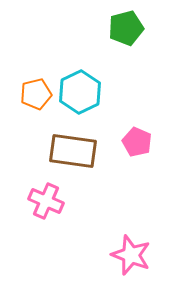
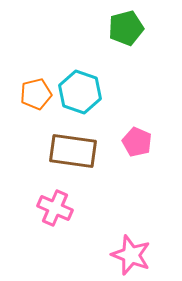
cyan hexagon: rotated 15 degrees counterclockwise
pink cross: moved 9 px right, 7 px down
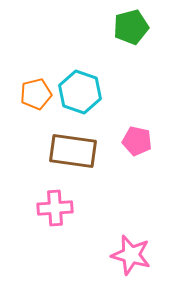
green pentagon: moved 5 px right, 1 px up
pink pentagon: moved 1 px up; rotated 12 degrees counterclockwise
pink cross: rotated 28 degrees counterclockwise
pink star: rotated 6 degrees counterclockwise
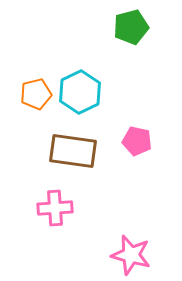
cyan hexagon: rotated 15 degrees clockwise
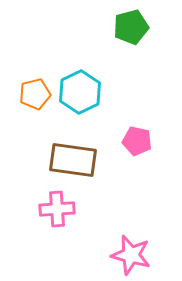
orange pentagon: moved 1 px left
brown rectangle: moved 9 px down
pink cross: moved 2 px right, 1 px down
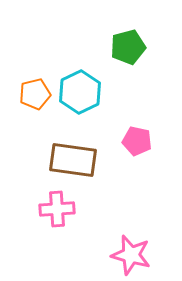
green pentagon: moved 3 px left, 20 px down
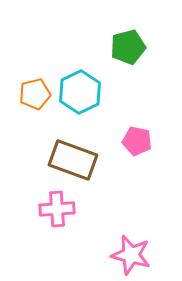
brown rectangle: rotated 12 degrees clockwise
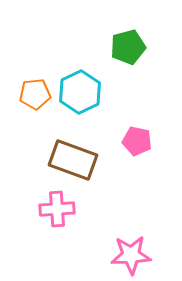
orange pentagon: rotated 8 degrees clockwise
pink star: rotated 18 degrees counterclockwise
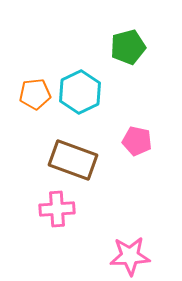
pink star: moved 1 px left, 1 px down
